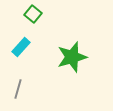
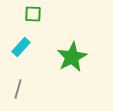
green square: rotated 36 degrees counterclockwise
green star: rotated 12 degrees counterclockwise
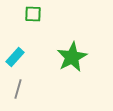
cyan rectangle: moved 6 px left, 10 px down
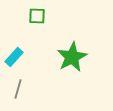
green square: moved 4 px right, 2 px down
cyan rectangle: moved 1 px left
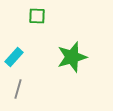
green star: rotated 12 degrees clockwise
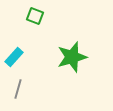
green square: moved 2 px left; rotated 18 degrees clockwise
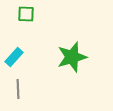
green square: moved 9 px left, 2 px up; rotated 18 degrees counterclockwise
gray line: rotated 18 degrees counterclockwise
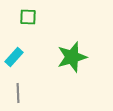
green square: moved 2 px right, 3 px down
gray line: moved 4 px down
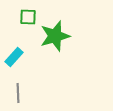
green star: moved 17 px left, 21 px up
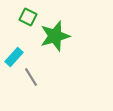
green square: rotated 24 degrees clockwise
gray line: moved 13 px right, 16 px up; rotated 30 degrees counterclockwise
